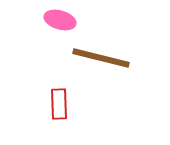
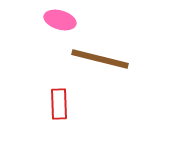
brown line: moved 1 px left, 1 px down
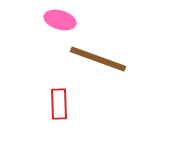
brown line: moved 2 px left; rotated 6 degrees clockwise
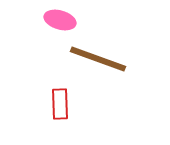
red rectangle: moved 1 px right
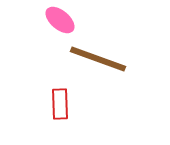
pink ellipse: rotated 24 degrees clockwise
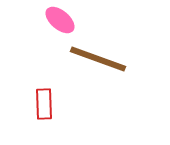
red rectangle: moved 16 px left
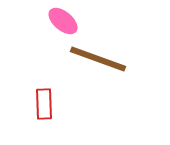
pink ellipse: moved 3 px right, 1 px down
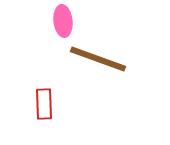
pink ellipse: rotated 44 degrees clockwise
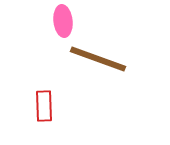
red rectangle: moved 2 px down
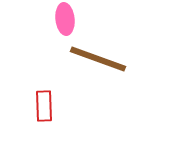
pink ellipse: moved 2 px right, 2 px up
